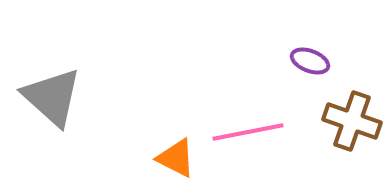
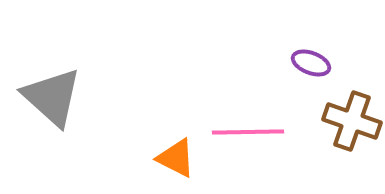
purple ellipse: moved 1 px right, 2 px down
pink line: rotated 10 degrees clockwise
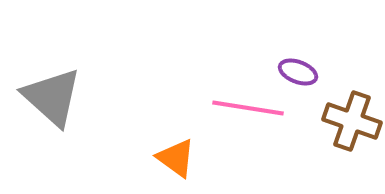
purple ellipse: moved 13 px left, 9 px down
pink line: moved 24 px up; rotated 10 degrees clockwise
orange triangle: rotated 9 degrees clockwise
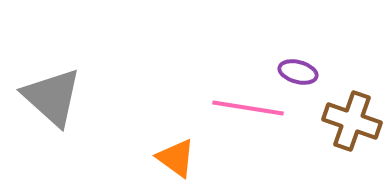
purple ellipse: rotated 6 degrees counterclockwise
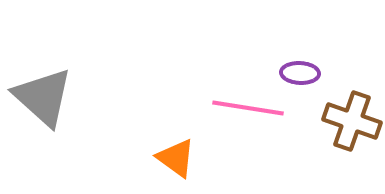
purple ellipse: moved 2 px right, 1 px down; rotated 12 degrees counterclockwise
gray triangle: moved 9 px left
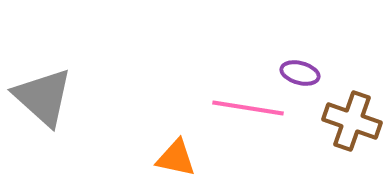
purple ellipse: rotated 12 degrees clockwise
orange triangle: rotated 24 degrees counterclockwise
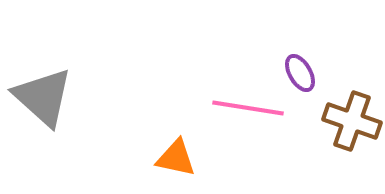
purple ellipse: rotated 45 degrees clockwise
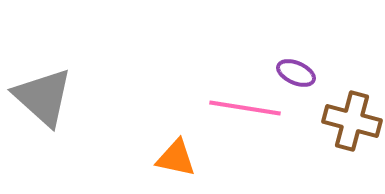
purple ellipse: moved 4 px left; rotated 36 degrees counterclockwise
pink line: moved 3 px left
brown cross: rotated 4 degrees counterclockwise
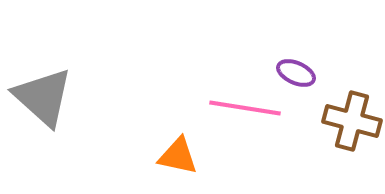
orange triangle: moved 2 px right, 2 px up
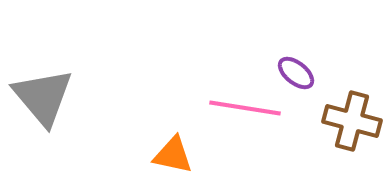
purple ellipse: rotated 15 degrees clockwise
gray triangle: rotated 8 degrees clockwise
orange triangle: moved 5 px left, 1 px up
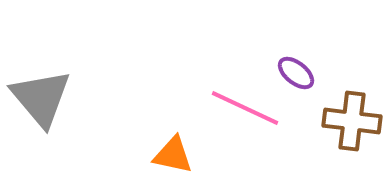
gray triangle: moved 2 px left, 1 px down
pink line: rotated 16 degrees clockwise
brown cross: rotated 8 degrees counterclockwise
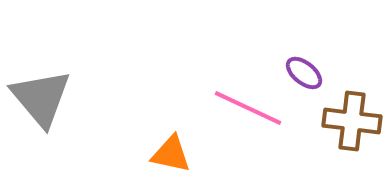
purple ellipse: moved 8 px right
pink line: moved 3 px right
orange triangle: moved 2 px left, 1 px up
